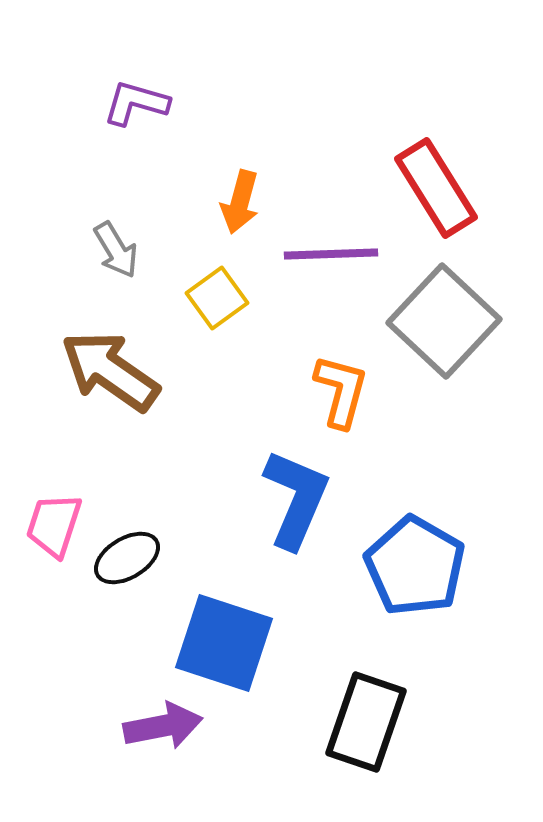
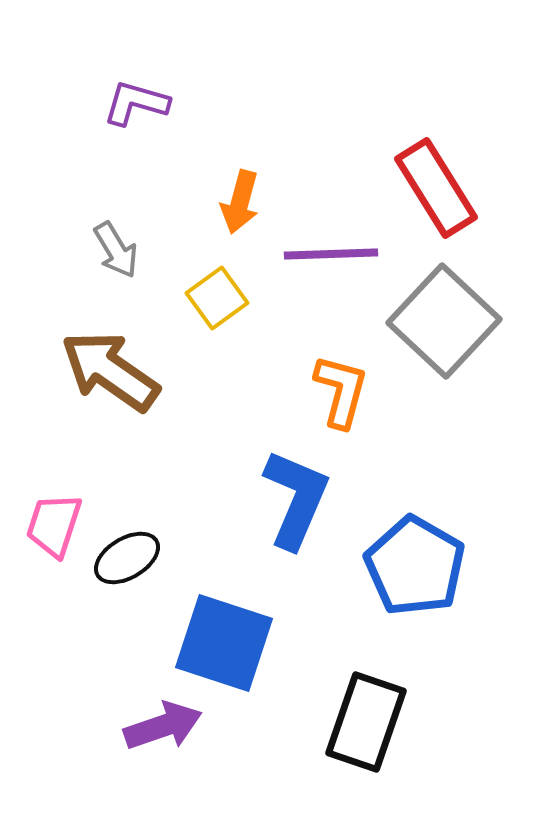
purple arrow: rotated 8 degrees counterclockwise
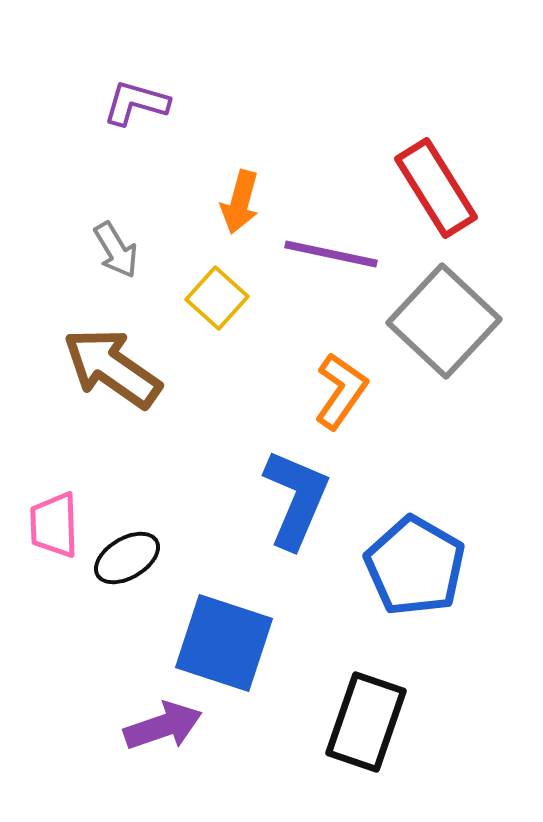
purple line: rotated 14 degrees clockwise
yellow square: rotated 12 degrees counterclockwise
brown arrow: moved 2 px right, 3 px up
orange L-shape: rotated 20 degrees clockwise
pink trapezoid: rotated 20 degrees counterclockwise
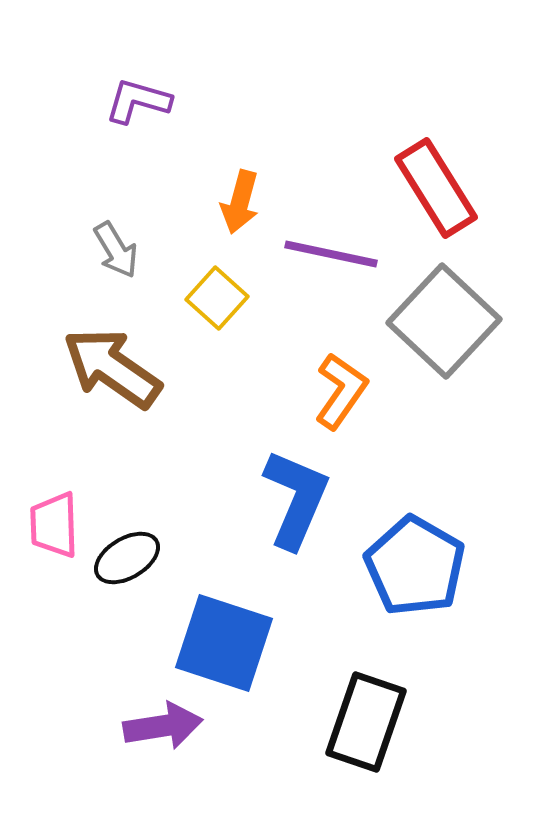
purple L-shape: moved 2 px right, 2 px up
purple arrow: rotated 10 degrees clockwise
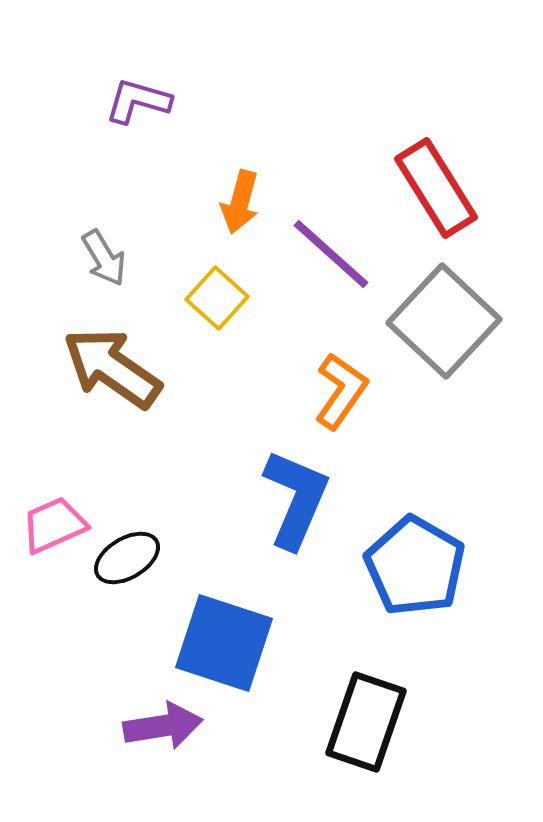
gray arrow: moved 12 px left, 8 px down
purple line: rotated 30 degrees clockwise
pink trapezoid: rotated 68 degrees clockwise
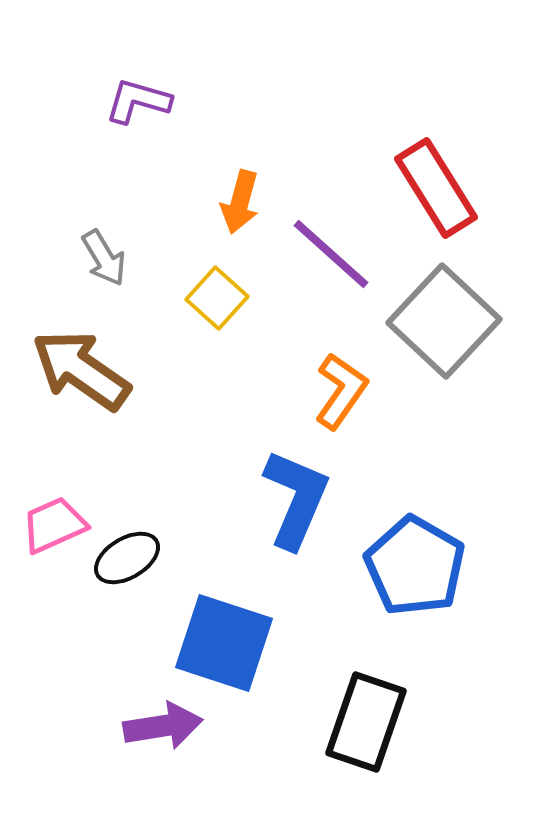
brown arrow: moved 31 px left, 2 px down
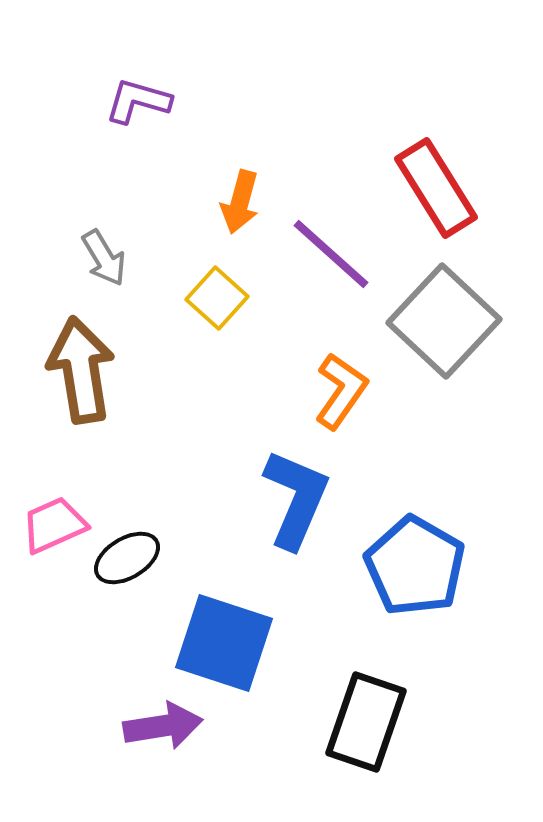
brown arrow: rotated 46 degrees clockwise
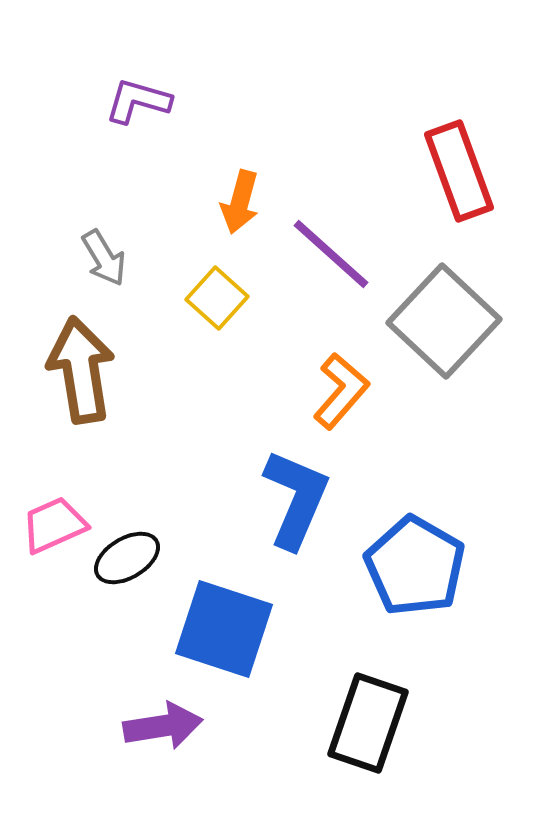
red rectangle: moved 23 px right, 17 px up; rotated 12 degrees clockwise
orange L-shape: rotated 6 degrees clockwise
blue square: moved 14 px up
black rectangle: moved 2 px right, 1 px down
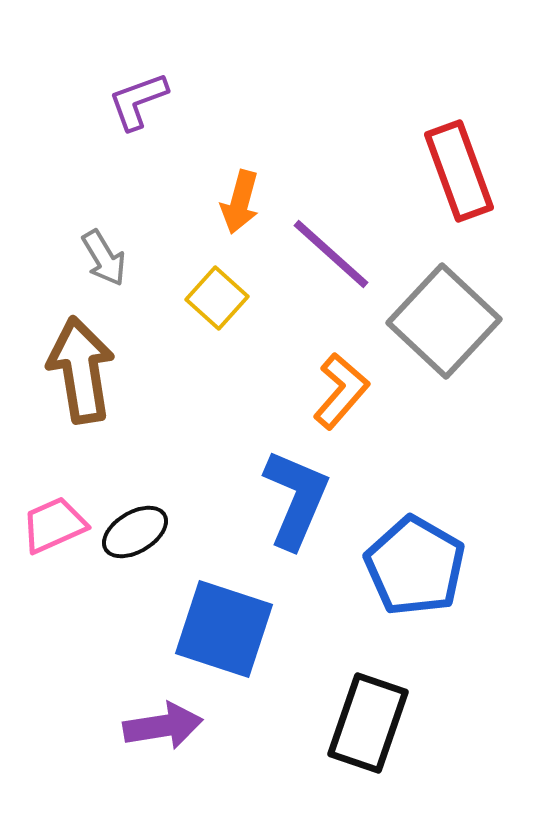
purple L-shape: rotated 36 degrees counterclockwise
black ellipse: moved 8 px right, 26 px up
